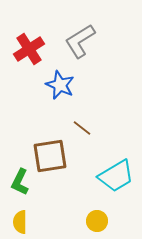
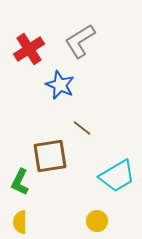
cyan trapezoid: moved 1 px right
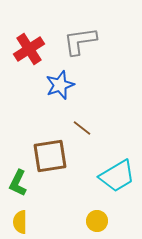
gray L-shape: rotated 24 degrees clockwise
blue star: rotated 28 degrees clockwise
green L-shape: moved 2 px left, 1 px down
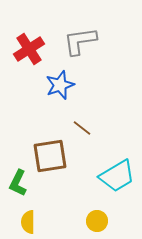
yellow semicircle: moved 8 px right
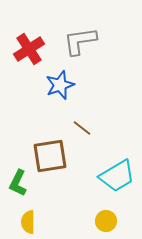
yellow circle: moved 9 px right
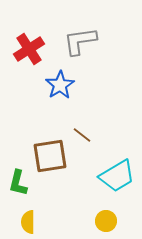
blue star: rotated 12 degrees counterclockwise
brown line: moved 7 px down
green L-shape: rotated 12 degrees counterclockwise
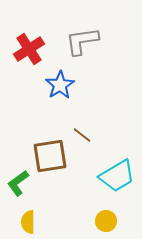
gray L-shape: moved 2 px right
green L-shape: rotated 40 degrees clockwise
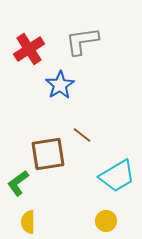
brown square: moved 2 px left, 2 px up
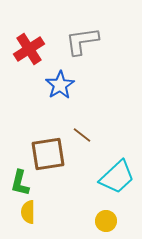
cyan trapezoid: moved 1 px down; rotated 12 degrees counterclockwise
green L-shape: moved 2 px right; rotated 40 degrees counterclockwise
yellow semicircle: moved 10 px up
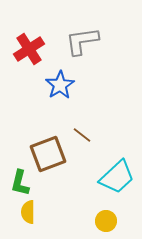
brown square: rotated 12 degrees counterclockwise
